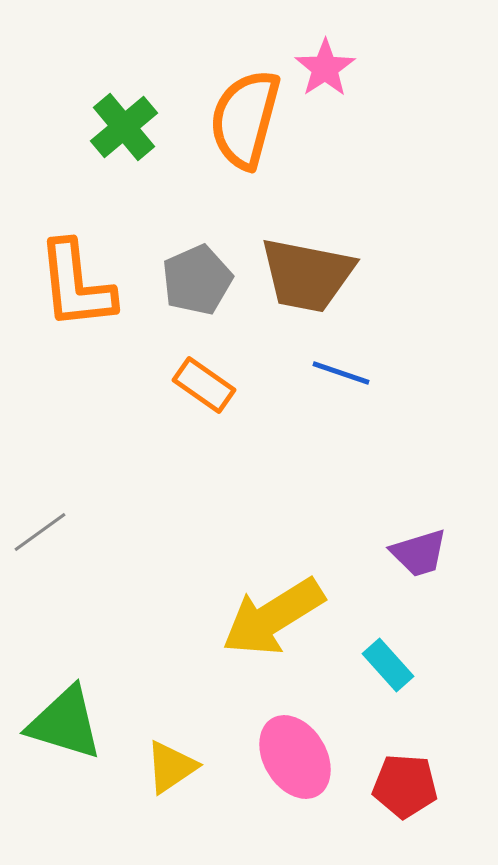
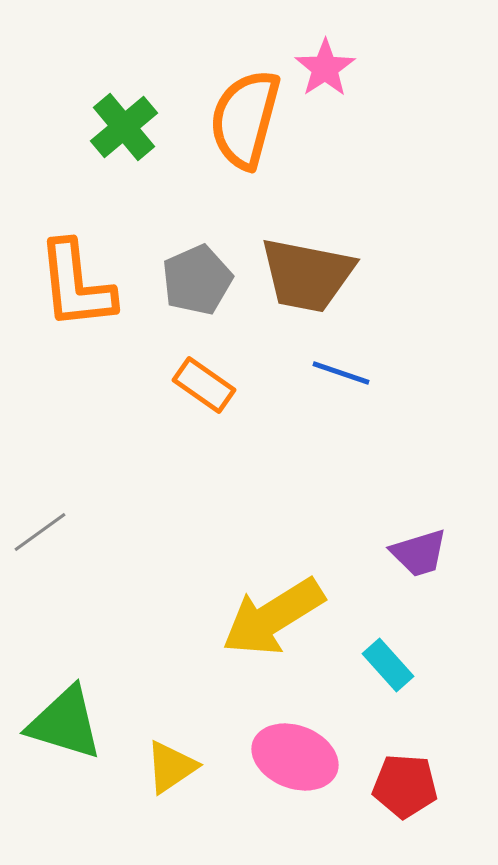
pink ellipse: rotated 38 degrees counterclockwise
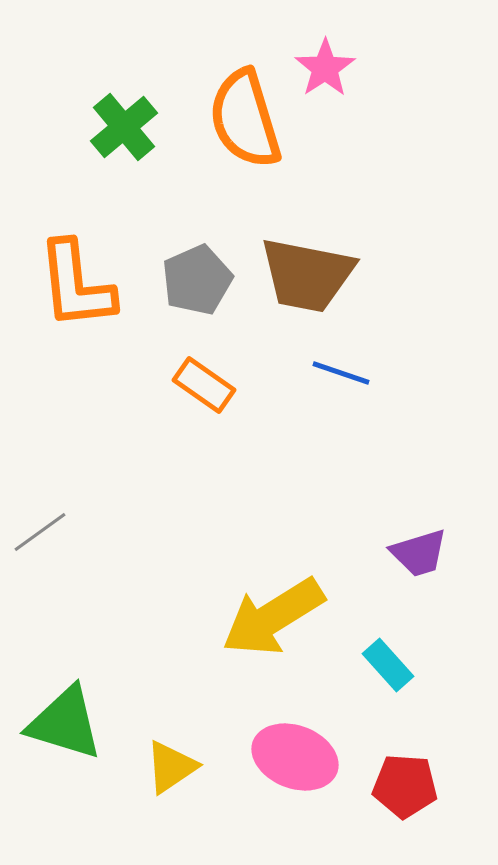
orange semicircle: rotated 32 degrees counterclockwise
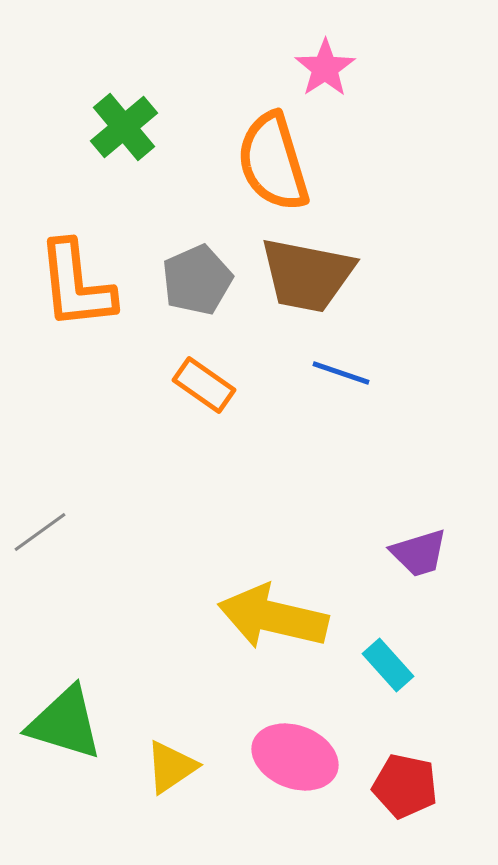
orange semicircle: moved 28 px right, 43 px down
yellow arrow: rotated 45 degrees clockwise
red pentagon: rotated 8 degrees clockwise
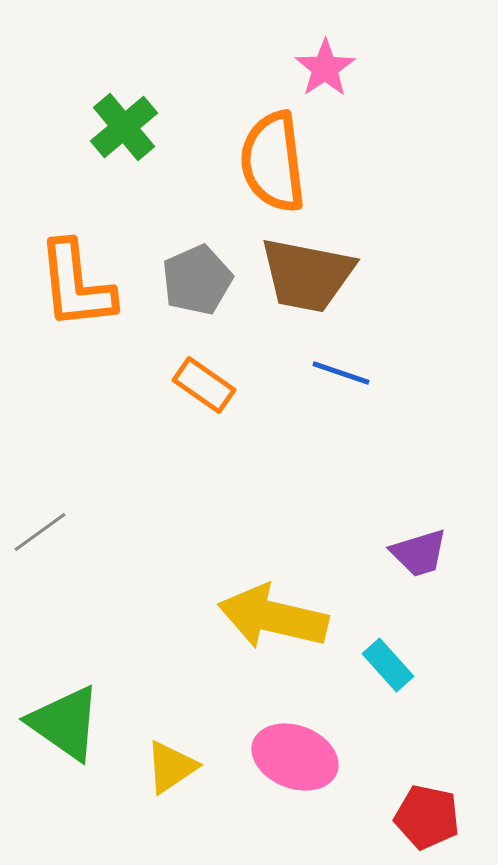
orange semicircle: rotated 10 degrees clockwise
green triangle: rotated 18 degrees clockwise
red pentagon: moved 22 px right, 31 px down
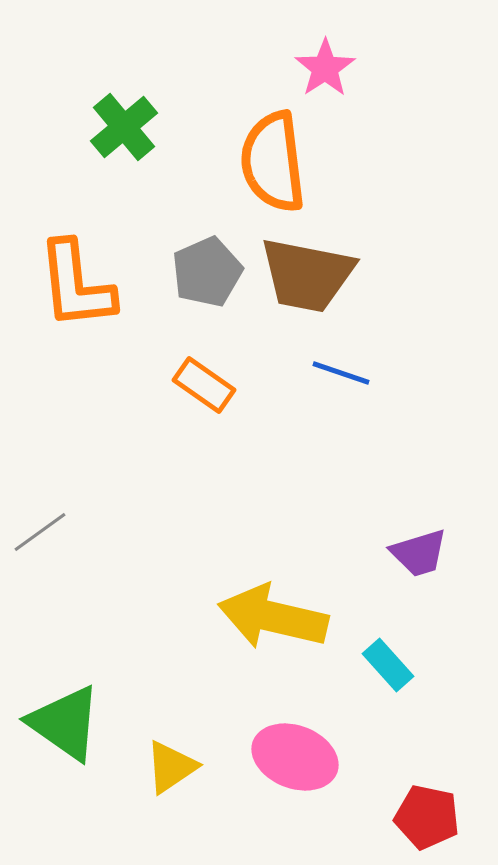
gray pentagon: moved 10 px right, 8 px up
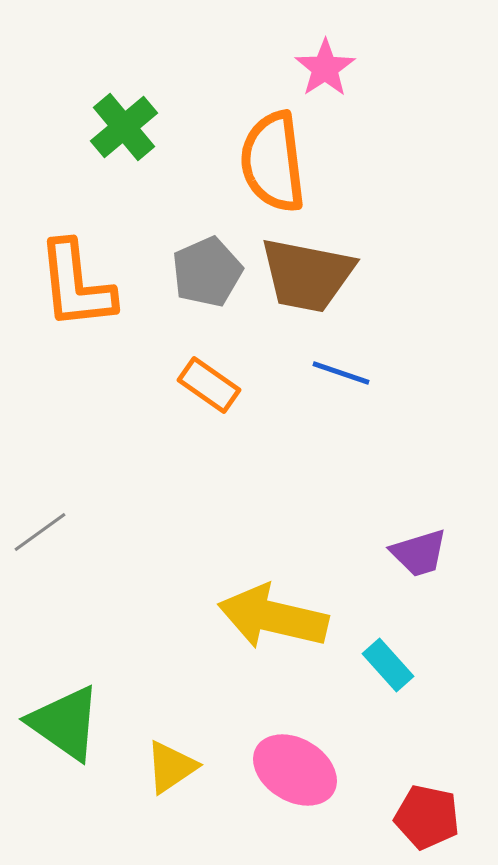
orange rectangle: moved 5 px right
pink ellipse: moved 13 px down; rotated 10 degrees clockwise
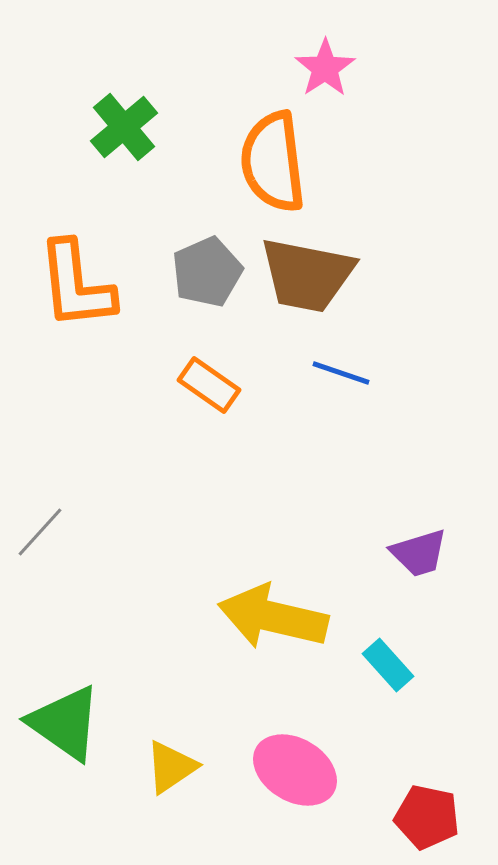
gray line: rotated 12 degrees counterclockwise
